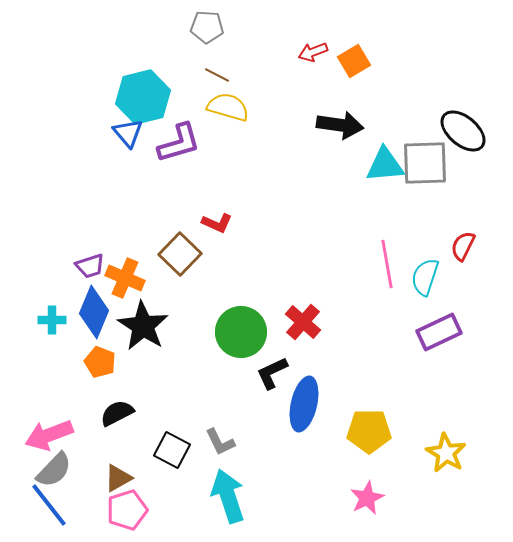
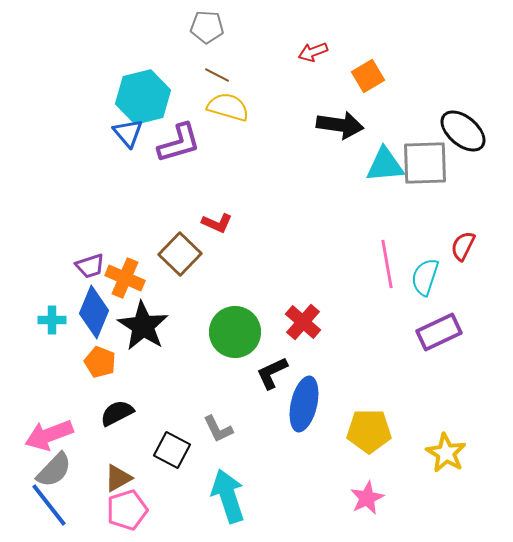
orange square: moved 14 px right, 15 px down
green circle: moved 6 px left
gray L-shape: moved 2 px left, 13 px up
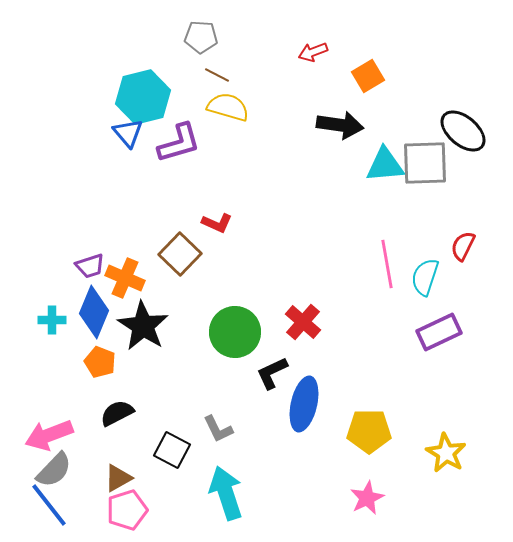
gray pentagon: moved 6 px left, 10 px down
cyan arrow: moved 2 px left, 3 px up
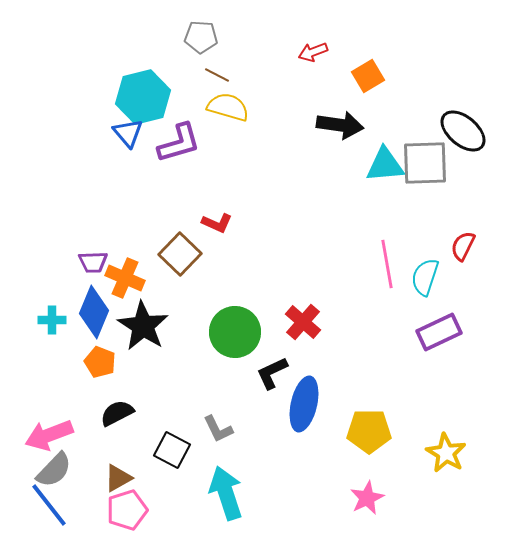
purple trapezoid: moved 3 px right, 4 px up; rotated 16 degrees clockwise
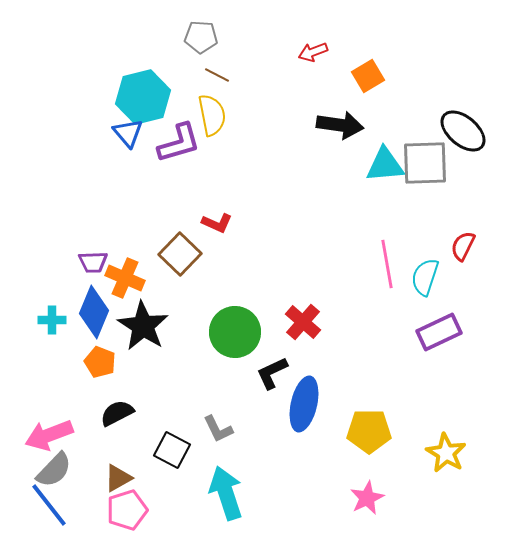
yellow semicircle: moved 16 px left, 8 px down; rotated 63 degrees clockwise
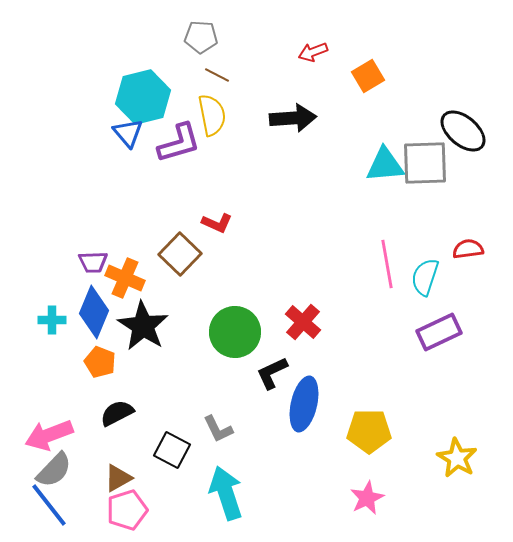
black arrow: moved 47 px left, 7 px up; rotated 12 degrees counterclockwise
red semicircle: moved 5 px right, 3 px down; rotated 56 degrees clockwise
yellow star: moved 11 px right, 5 px down
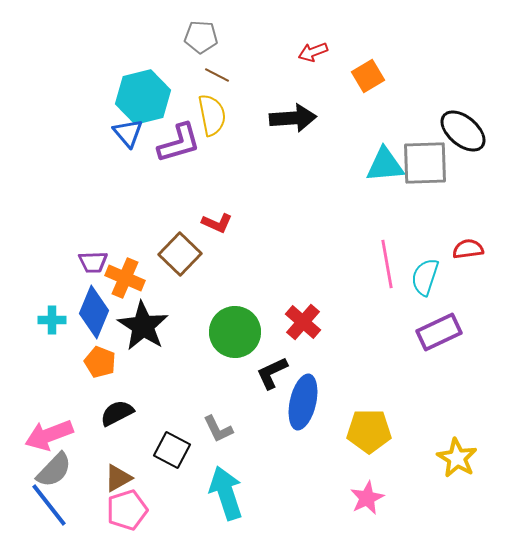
blue ellipse: moved 1 px left, 2 px up
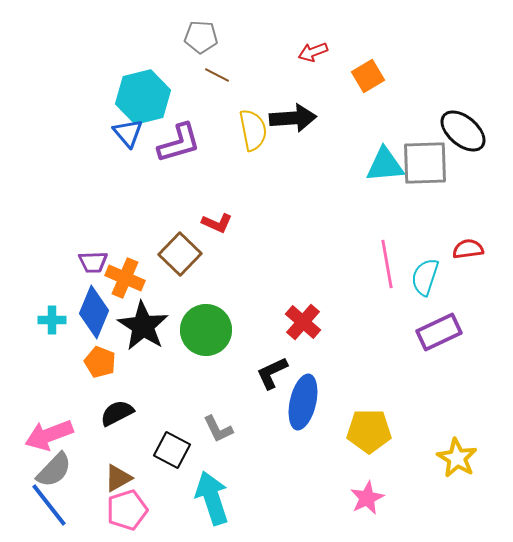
yellow semicircle: moved 41 px right, 15 px down
green circle: moved 29 px left, 2 px up
cyan arrow: moved 14 px left, 5 px down
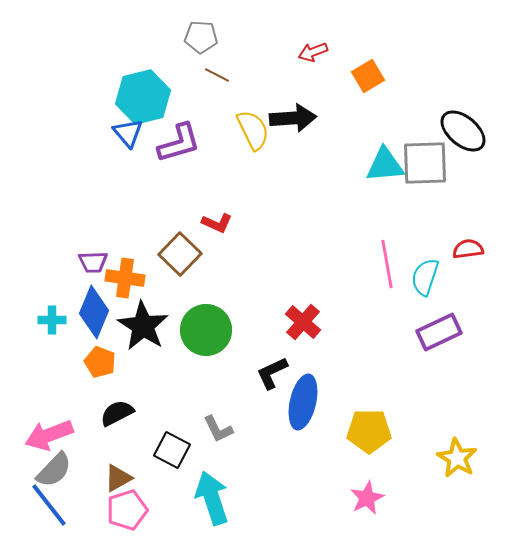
yellow semicircle: rotated 15 degrees counterclockwise
orange cross: rotated 15 degrees counterclockwise
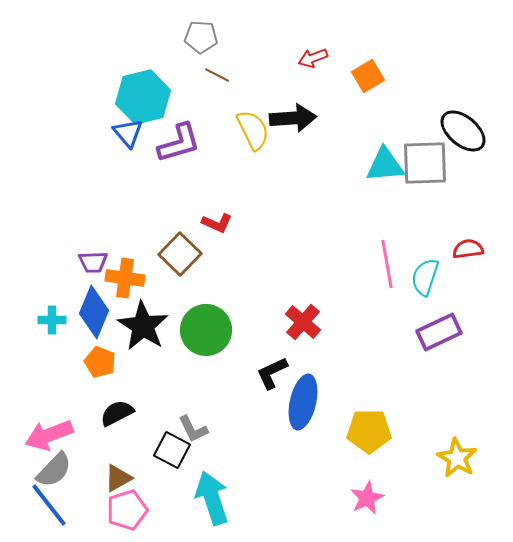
red arrow: moved 6 px down
gray L-shape: moved 25 px left
